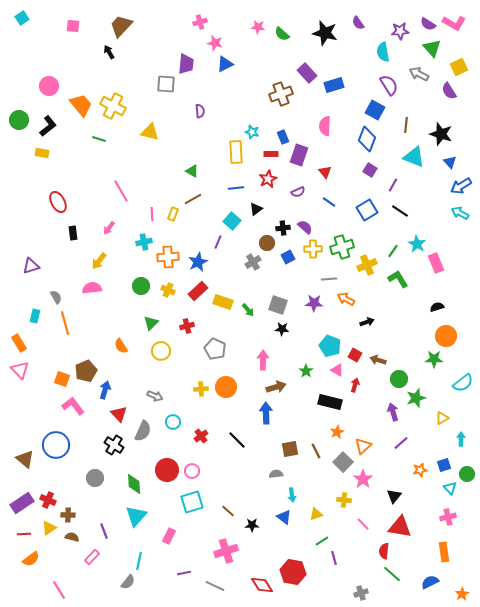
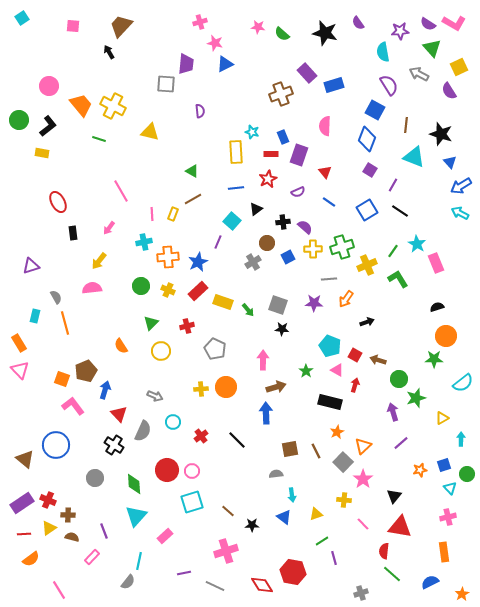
black cross at (283, 228): moved 6 px up
orange arrow at (346, 299): rotated 84 degrees counterclockwise
pink rectangle at (169, 536): moved 4 px left; rotated 21 degrees clockwise
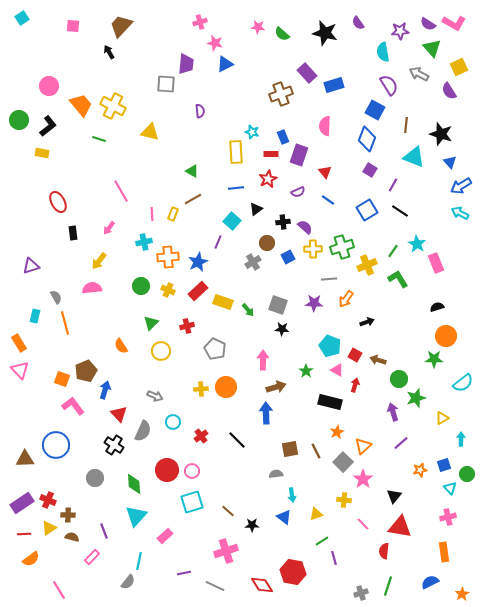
blue line at (329, 202): moved 1 px left, 2 px up
brown triangle at (25, 459): rotated 42 degrees counterclockwise
green line at (392, 574): moved 4 px left, 12 px down; rotated 66 degrees clockwise
